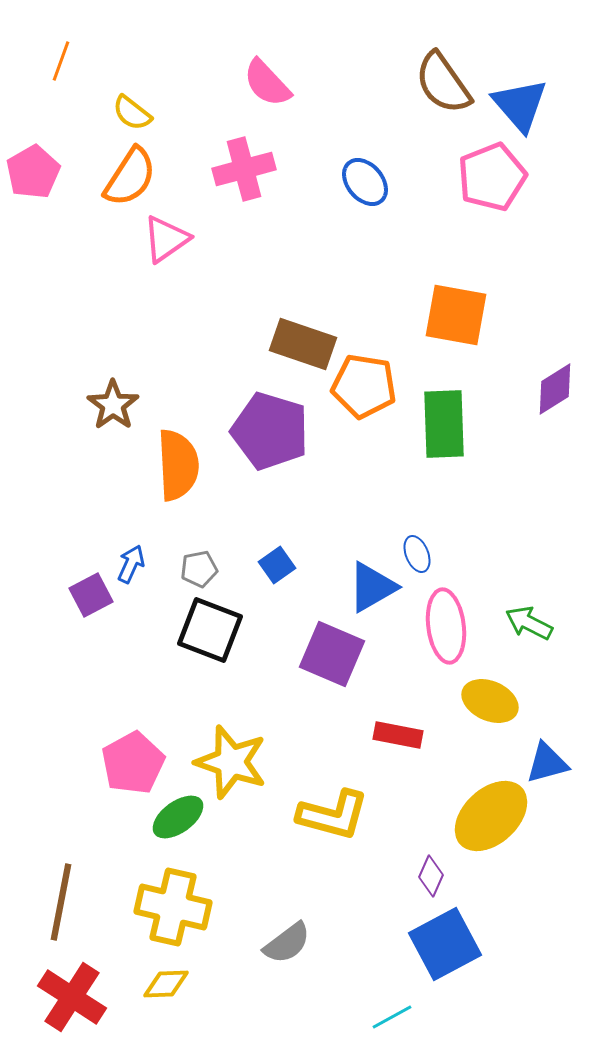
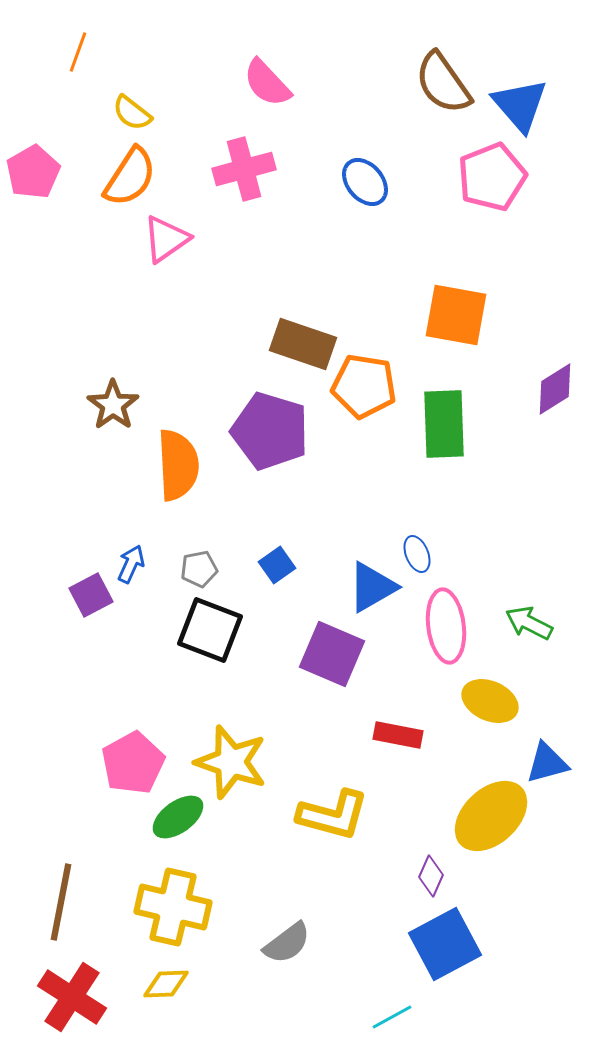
orange line at (61, 61): moved 17 px right, 9 px up
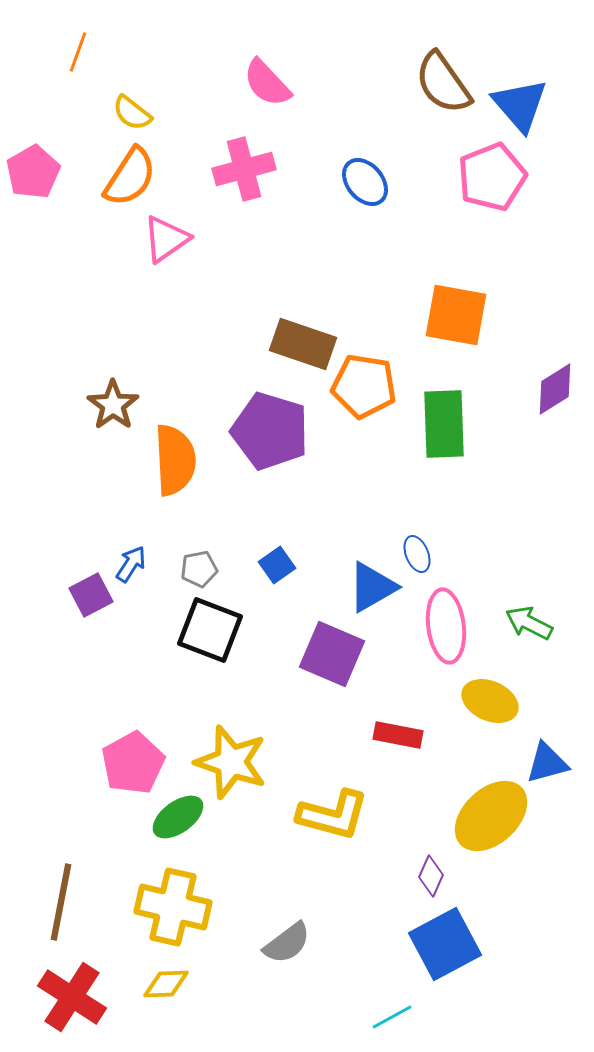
orange semicircle at (178, 465): moved 3 px left, 5 px up
blue arrow at (131, 564): rotated 9 degrees clockwise
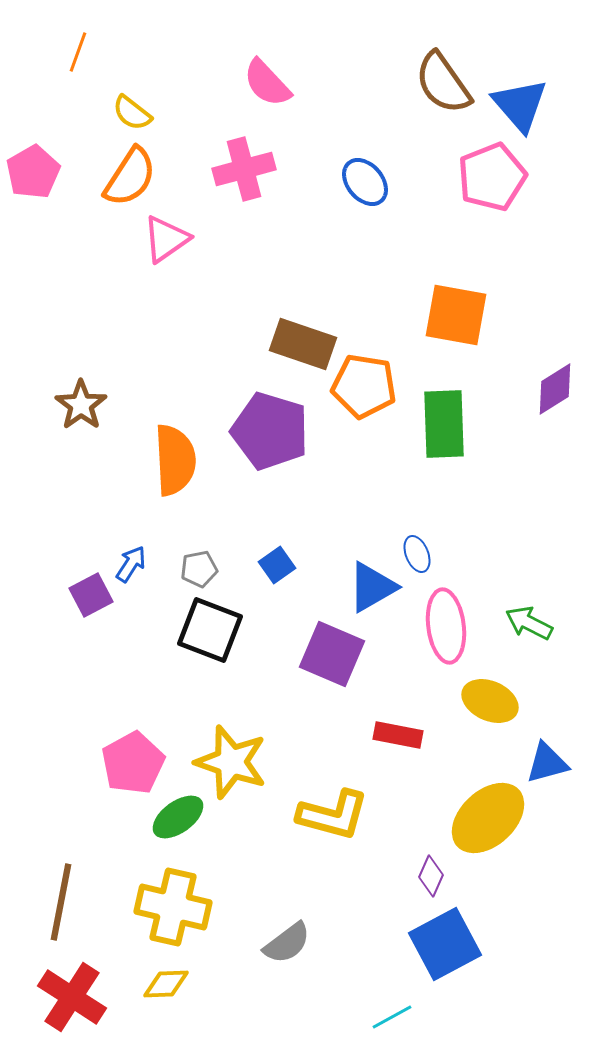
brown star at (113, 405): moved 32 px left
yellow ellipse at (491, 816): moved 3 px left, 2 px down
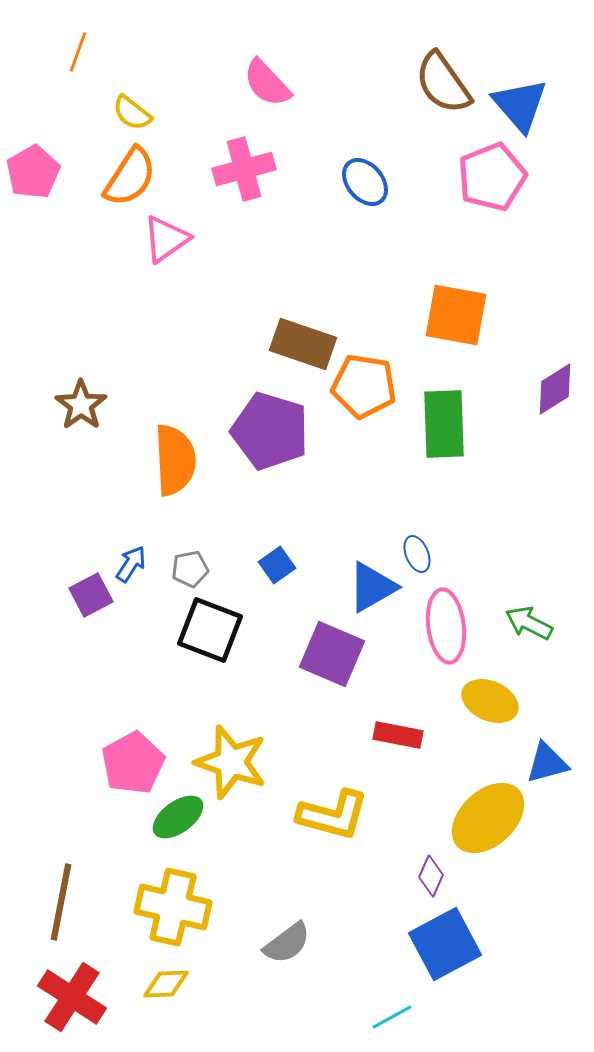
gray pentagon at (199, 569): moved 9 px left
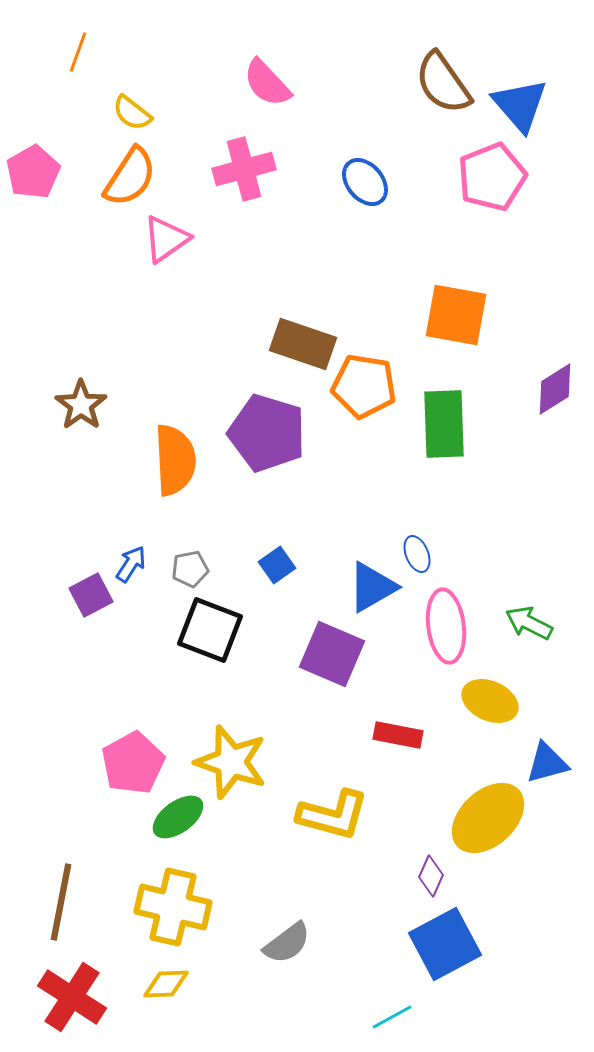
purple pentagon at (270, 431): moved 3 px left, 2 px down
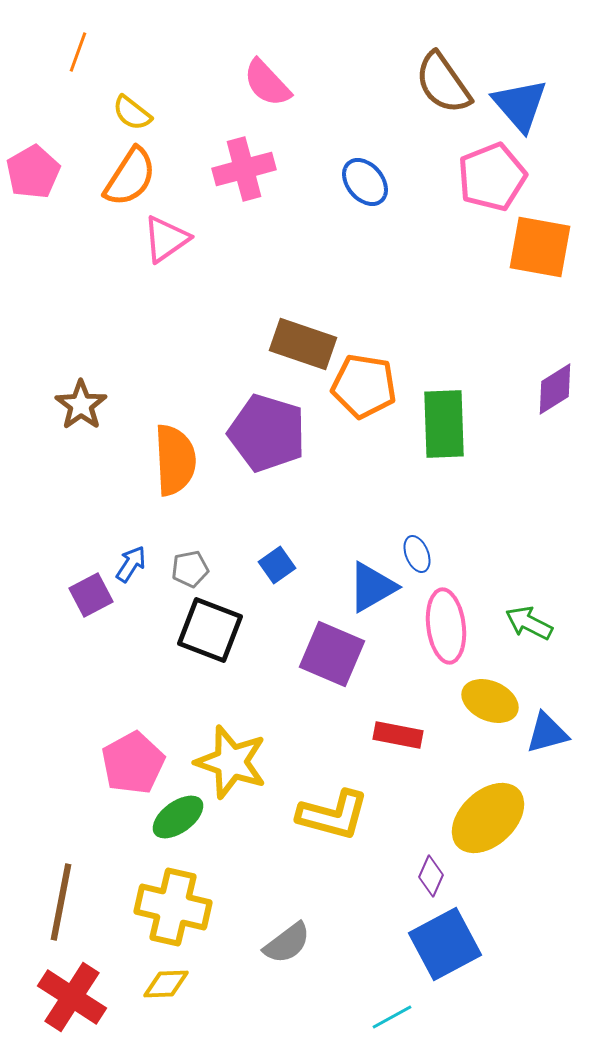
orange square at (456, 315): moved 84 px right, 68 px up
blue triangle at (547, 763): moved 30 px up
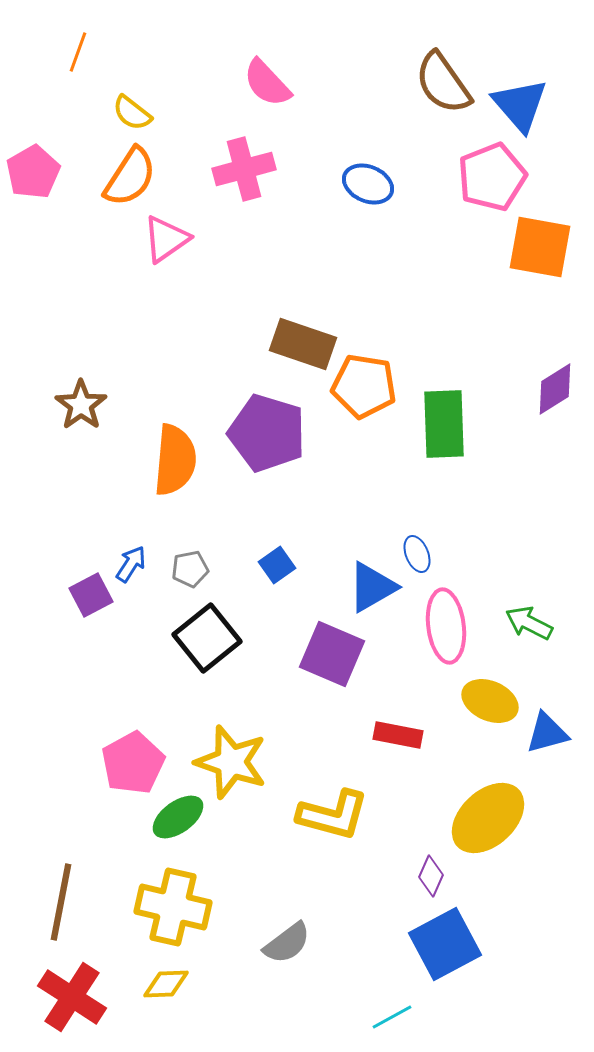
blue ellipse at (365, 182): moved 3 px right, 2 px down; rotated 27 degrees counterclockwise
orange semicircle at (175, 460): rotated 8 degrees clockwise
black square at (210, 630): moved 3 px left, 8 px down; rotated 30 degrees clockwise
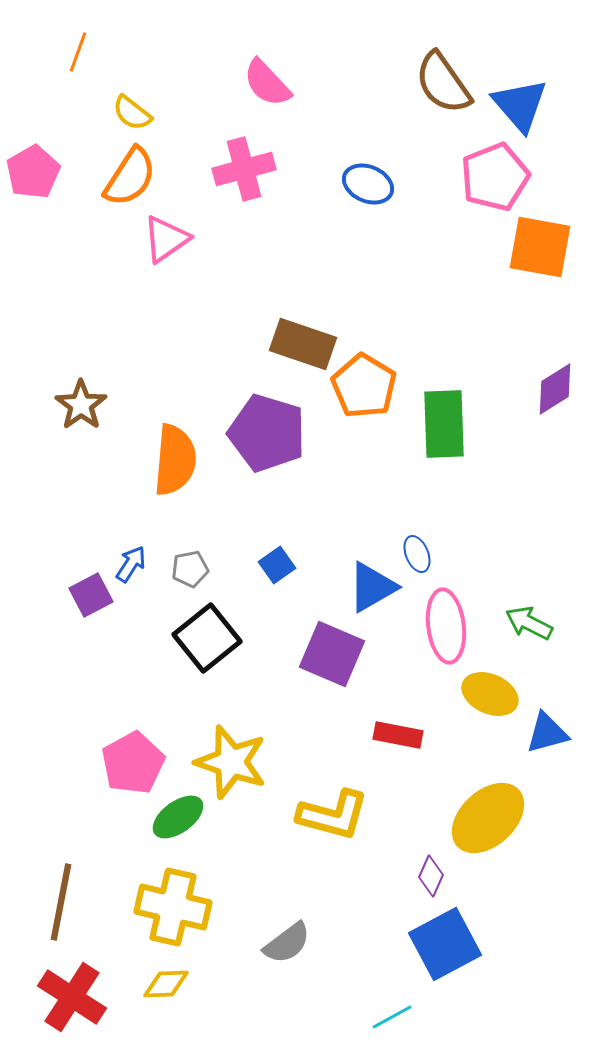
pink pentagon at (492, 177): moved 3 px right
orange pentagon at (364, 386): rotated 22 degrees clockwise
yellow ellipse at (490, 701): moved 7 px up
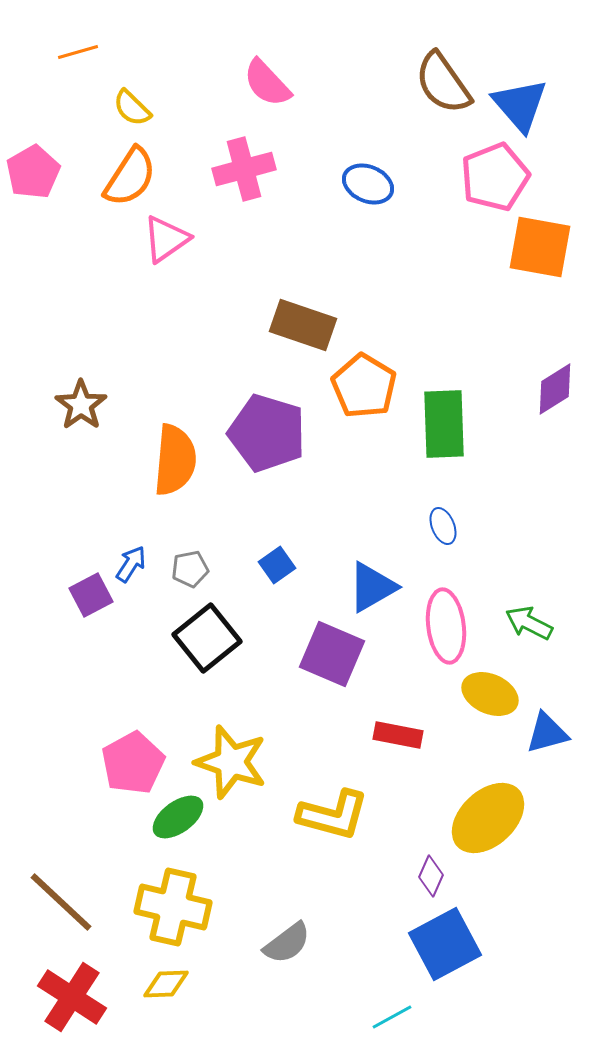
orange line at (78, 52): rotated 54 degrees clockwise
yellow semicircle at (132, 113): moved 5 px up; rotated 6 degrees clockwise
brown rectangle at (303, 344): moved 19 px up
blue ellipse at (417, 554): moved 26 px right, 28 px up
brown line at (61, 902): rotated 58 degrees counterclockwise
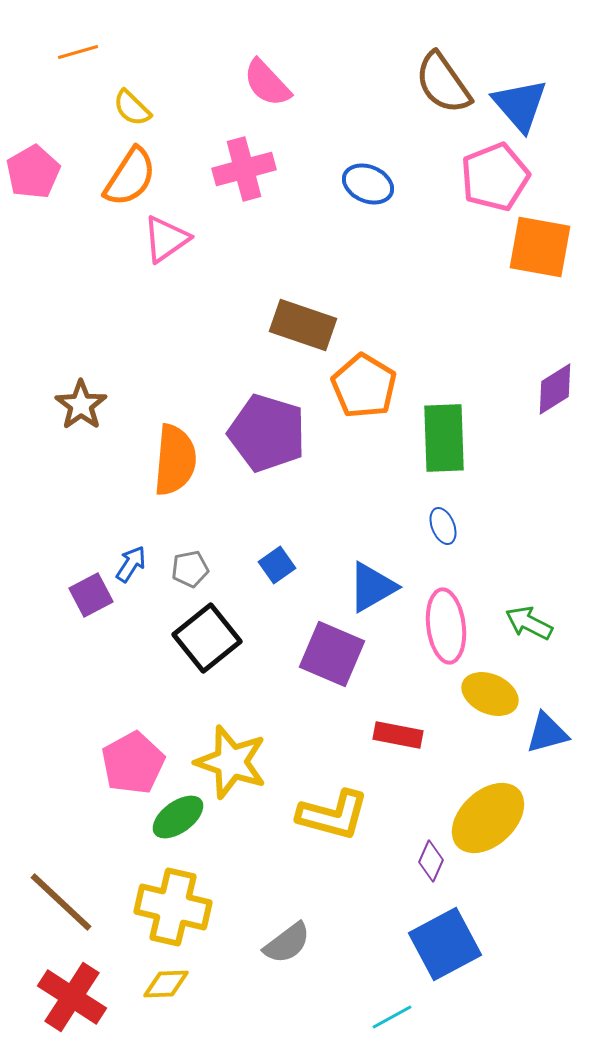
green rectangle at (444, 424): moved 14 px down
purple diamond at (431, 876): moved 15 px up
